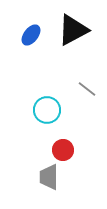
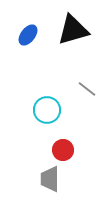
black triangle: rotated 12 degrees clockwise
blue ellipse: moved 3 px left
gray trapezoid: moved 1 px right, 2 px down
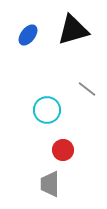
gray trapezoid: moved 5 px down
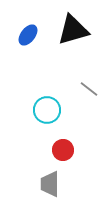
gray line: moved 2 px right
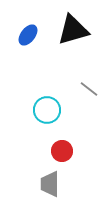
red circle: moved 1 px left, 1 px down
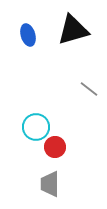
blue ellipse: rotated 55 degrees counterclockwise
cyan circle: moved 11 px left, 17 px down
red circle: moved 7 px left, 4 px up
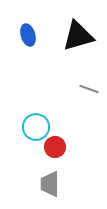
black triangle: moved 5 px right, 6 px down
gray line: rotated 18 degrees counterclockwise
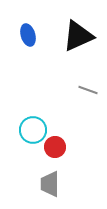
black triangle: rotated 8 degrees counterclockwise
gray line: moved 1 px left, 1 px down
cyan circle: moved 3 px left, 3 px down
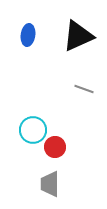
blue ellipse: rotated 25 degrees clockwise
gray line: moved 4 px left, 1 px up
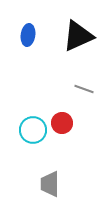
red circle: moved 7 px right, 24 px up
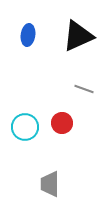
cyan circle: moved 8 px left, 3 px up
